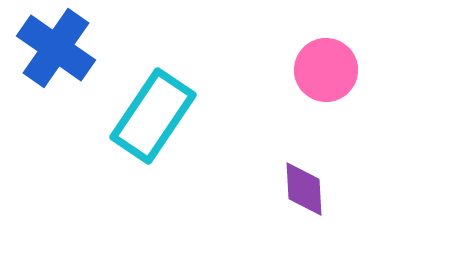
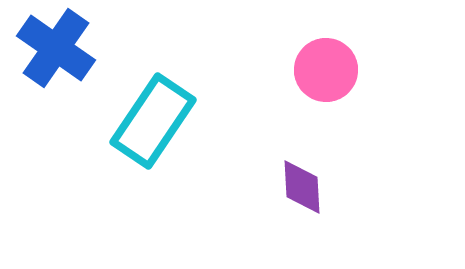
cyan rectangle: moved 5 px down
purple diamond: moved 2 px left, 2 px up
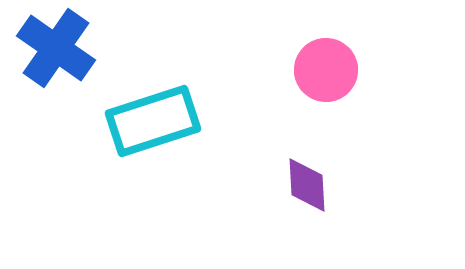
cyan rectangle: rotated 38 degrees clockwise
purple diamond: moved 5 px right, 2 px up
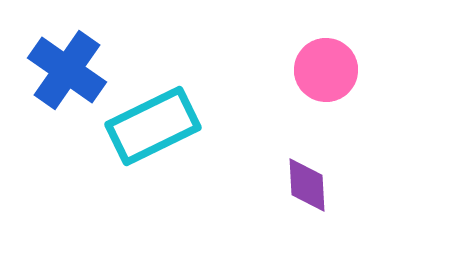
blue cross: moved 11 px right, 22 px down
cyan rectangle: moved 5 px down; rotated 8 degrees counterclockwise
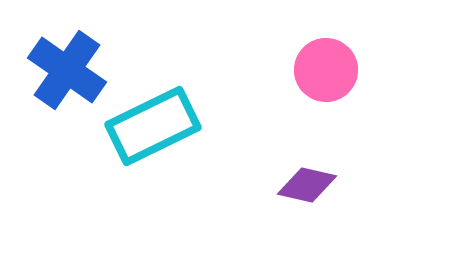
purple diamond: rotated 74 degrees counterclockwise
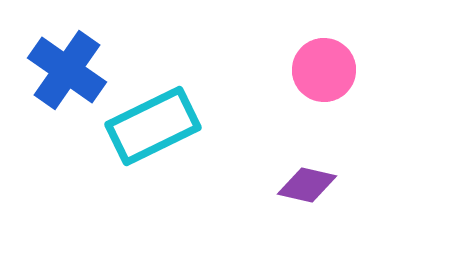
pink circle: moved 2 px left
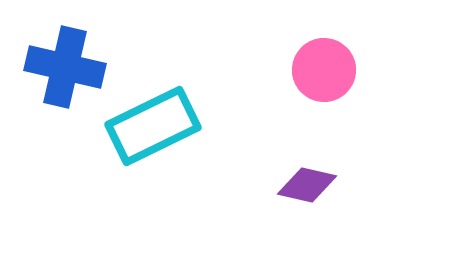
blue cross: moved 2 px left, 3 px up; rotated 22 degrees counterclockwise
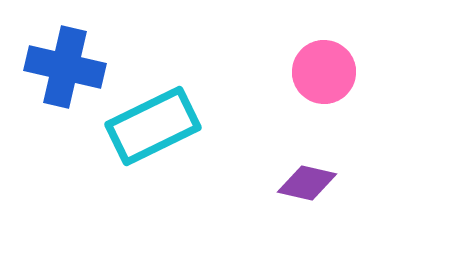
pink circle: moved 2 px down
purple diamond: moved 2 px up
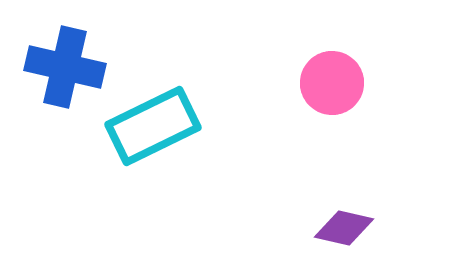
pink circle: moved 8 px right, 11 px down
purple diamond: moved 37 px right, 45 px down
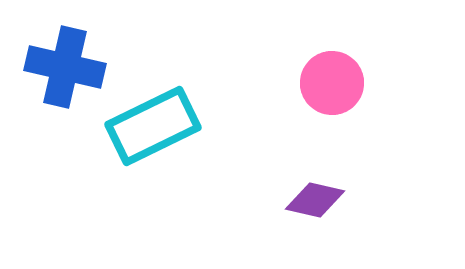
purple diamond: moved 29 px left, 28 px up
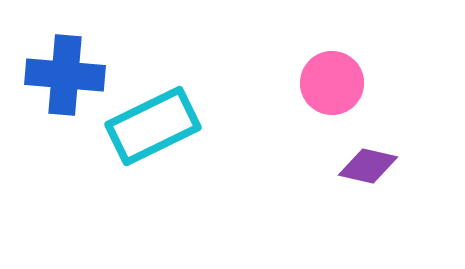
blue cross: moved 8 px down; rotated 8 degrees counterclockwise
purple diamond: moved 53 px right, 34 px up
